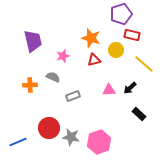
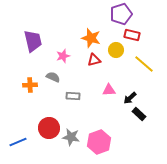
black arrow: moved 10 px down
gray rectangle: rotated 24 degrees clockwise
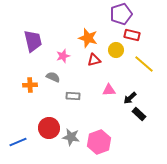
orange star: moved 3 px left
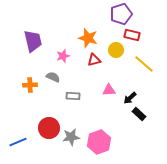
gray star: rotated 18 degrees counterclockwise
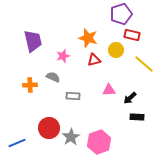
black rectangle: moved 2 px left, 3 px down; rotated 40 degrees counterclockwise
gray star: rotated 24 degrees counterclockwise
blue line: moved 1 px left, 1 px down
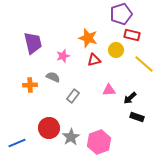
purple trapezoid: moved 2 px down
gray rectangle: rotated 56 degrees counterclockwise
black rectangle: rotated 16 degrees clockwise
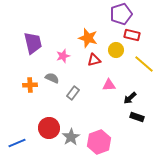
gray semicircle: moved 1 px left, 1 px down
pink triangle: moved 5 px up
gray rectangle: moved 3 px up
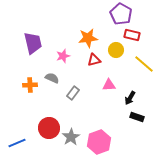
purple pentagon: rotated 25 degrees counterclockwise
orange star: rotated 24 degrees counterclockwise
black arrow: rotated 16 degrees counterclockwise
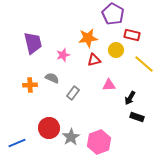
purple pentagon: moved 8 px left
pink star: moved 1 px up
